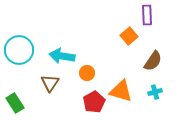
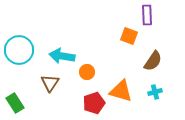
orange square: rotated 30 degrees counterclockwise
orange circle: moved 1 px up
red pentagon: moved 1 px down; rotated 10 degrees clockwise
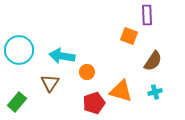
green rectangle: moved 2 px right, 1 px up; rotated 72 degrees clockwise
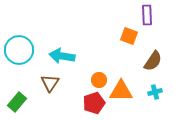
orange circle: moved 12 px right, 8 px down
orange triangle: rotated 15 degrees counterclockwise
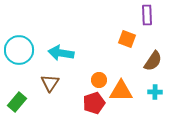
orange square: moved 2 px left, 3 px down
cyan arrow: moved 1 px left, 3 px up
cyan cross: rotated 16 degrees clockwise
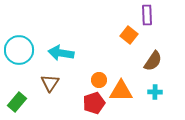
orange square: moved 2 px right, 4 px up; rotated 18 degrees clockwise
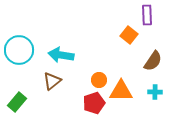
cyan arrow: moved 2 px down
brown triangle: moved 2 px right, 2 px up; rotated 18 degrees clockwise
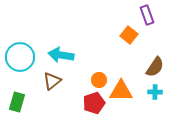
purple rectangle: rotated 18 degrees counterclockwise
cyan circle: moved 1 px right, 7 px down
brown semicircle: moved 2 px right, 6 px down
green rectangle: rotated 24 degrees counterclockwise
